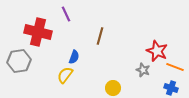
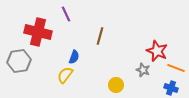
orange line: moved 1 px right, 1 px down
yellow circle: moved 3 px right, 3 px up
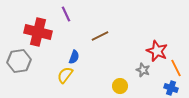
brown line: rotated 48 degrees clockwise
orange line: rotated 42 degrees clockwise
yellow circle: moved 4 px right, 1 px down
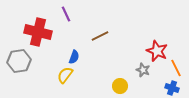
blue cross: moved 1 px right
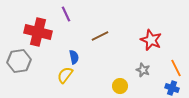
red star: moved 6 px left, 11 px up
blue semicircle: rotated 32 degrees counterclockwise
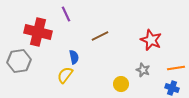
orange line: rotated 72 degrees counterclockwise
yellow circle: moved 1 px right, 2 px up
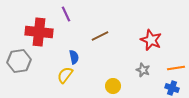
red cross: moved 1 px right; rotated 8 degrees counterclockwise
yellow circle: moved 8 px left, 2 px down
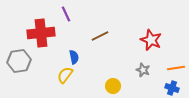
red cross: moved 2 px right, 1 px down; rotated 12 degrees counterclockwise
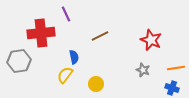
yellow circle: moved 17 px left, 2 px up
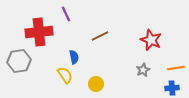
red cross: moved 2 px left, 1 px up
gray star: rotated 24 degrees clockwise
yellow semicircle: rotated 108 degrees clockwise
blue cross: rotated 24 degrees counterclockwise
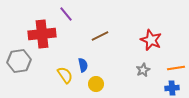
purple line: rotated 14 degrees counterclockwise
red cross: moved 3 px right, 2 px down
blue semicircle: moved 9 px right, 8 px down
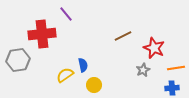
brown line: moved 23 px right
red star: moved 3 px right, 8 px down
gray hexagon: moved 1 px left, 1 px up
yellow semicircle: rotated 90 degrees counterclockwise
yellow circle: moved 2 px left, 1 px down
